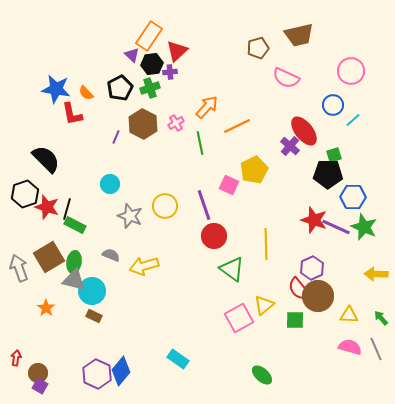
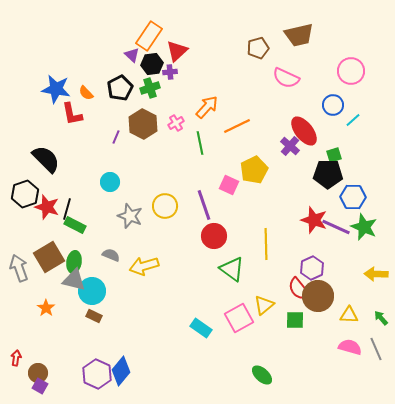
cyan circle at (110, 184): moved 2 px up
cyan rectangle at (178, 359): moved 23 px right, 31 px up
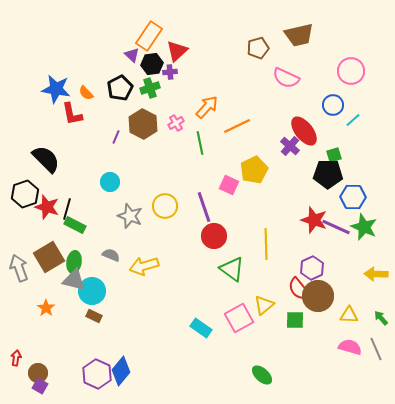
purple line at (204, 205): moved 2 px down
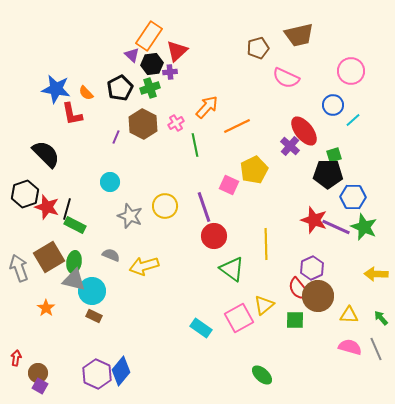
green line at (200, 143): moved 5 px left, 2 px down
black semicircle at (46, 159): moved 5 px up
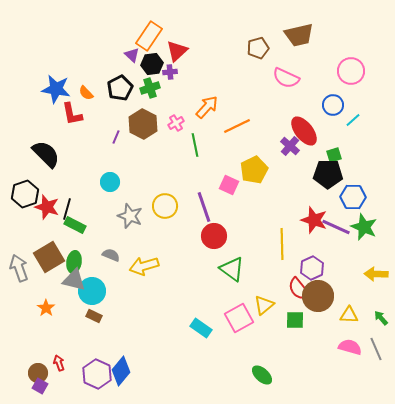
yellow line at (266, 244): moved 16 px right
red arrow at (16, 358): moved 43 px right, 5 px down; rotated 28 degrees counterclockwise
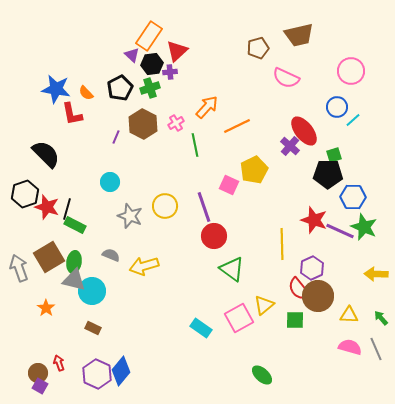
blue circle at (333, 105): moved 4 px right, 2 px down
purple line at (336, 227): moved 4 px right, 4 px down
brown rectangle at (94, 316): moved 1 px left, 12 px down
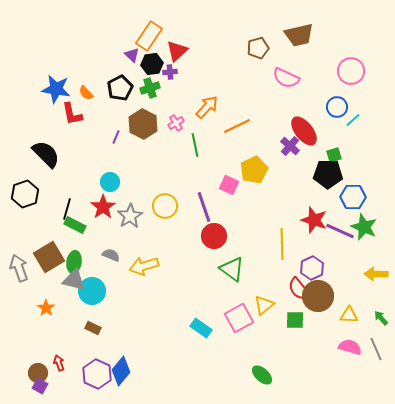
red star at (47, 207): moved 56 px right; rotated 20 degrees clockwise
gray star at (130, 216): rotated 20 degrees clockwise
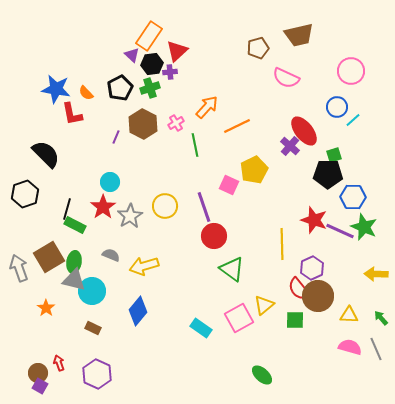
blue diamond at (121, 371): moved 17 px right, 60 px up
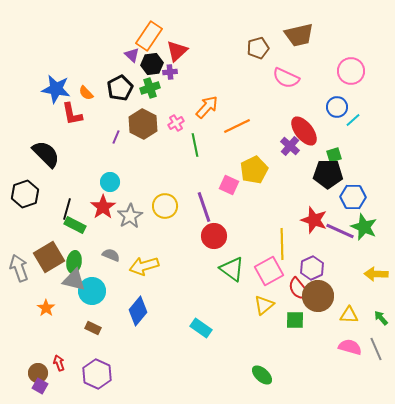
pink square at (239, 318): moved 30 px right, 47 px up
